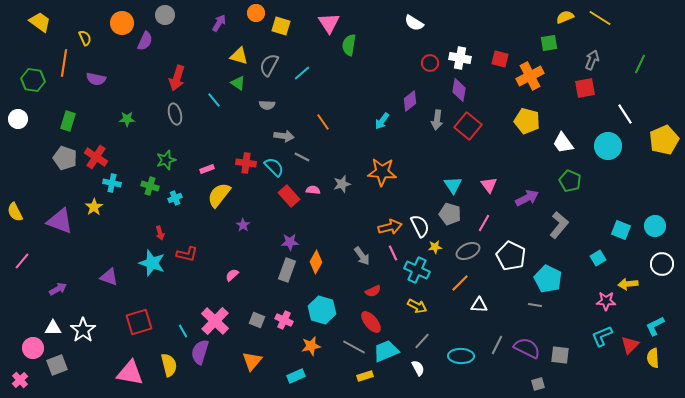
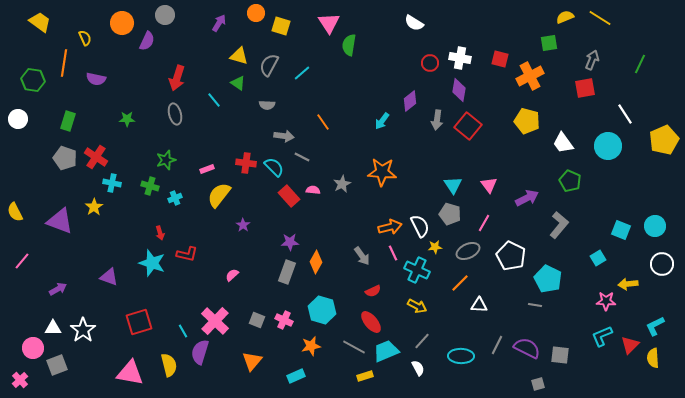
purple semicircle at (145, 41): moved 2 px right
gray star at (342, 184): rotated 12 degrees counterclockwise
gray rectangle at (287, 270): moved 2 px down
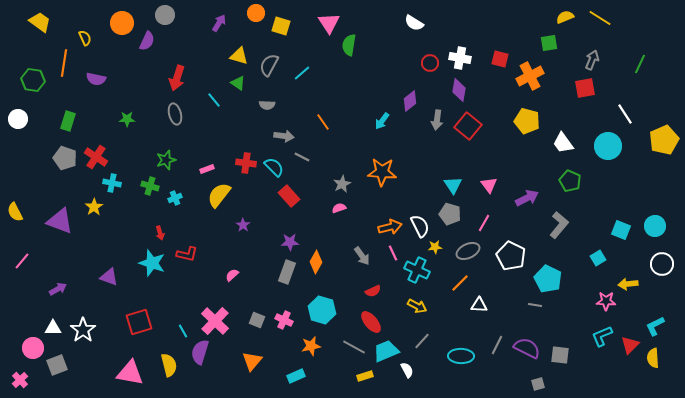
pink semicircle at (313, 190): moved 26 px right, 18 px down; rotated 24 degrees counterclockwise
white semicircle at (418, 368): moved 11 px left, 2 px down
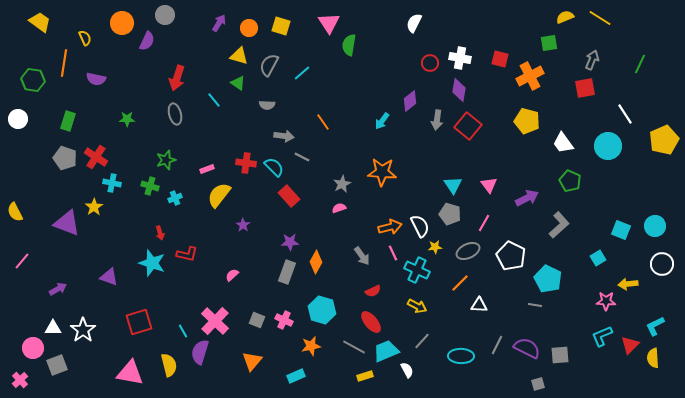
orange circle at (256, 13): moved 7 px left, 15 px down
white semicircle at (414, 23): rotated 84 degrees clockwise
purple triangle at (60, 221): moved 7 px right, 2 px down
gray L-shape at (559, 225): rotated 8 degrees clockwise
gray square at (560, 355): rotated 12 degrees counterclockwise
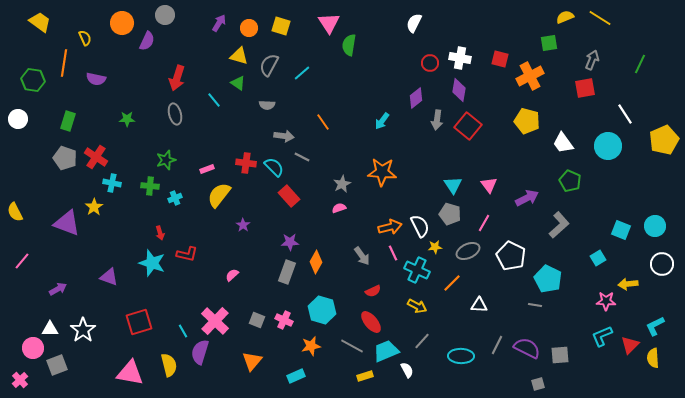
purple diamond at (410, 101): moved 6 px right, 3 px up
green cross at (150, 186): rotated 12 degrees counterclockwise
orange line at (460, 283): moved 8 px left
white triangle at (53, 328): moved 3 px left, 1 px down
gray line at (354, 347): moved 2 px left, 1 px up
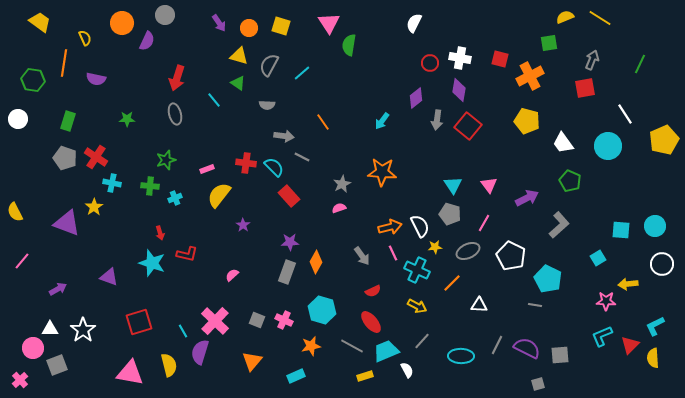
purple arrow at (219, 23): rotated 114 degrees clockwise
cyan square at (621, 230): rotated 18 degrees counterclockwise
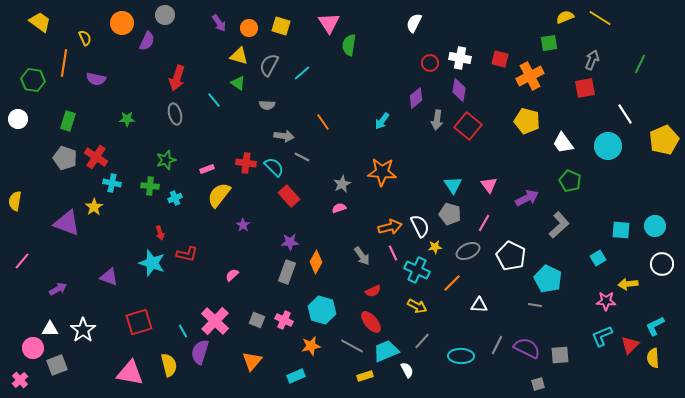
yellow semicircle at (15, 212): moved 11 px up; rotated 36 degrees clockwise
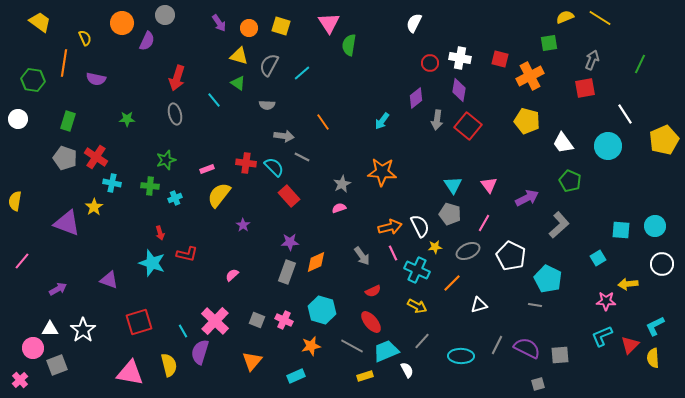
orange diamond at (316, 262): rotated 35 degrees clockwise
purple triangle at (109, 277): moved 3 px down
white triangle at (479, 305): rotated 18 degrees counterclockwise
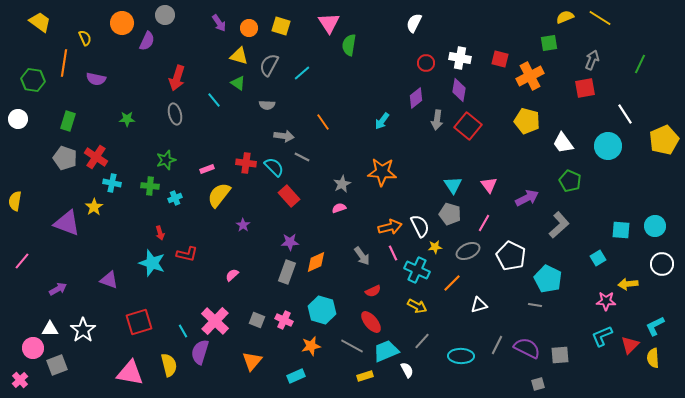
red circle at (430, 63): moved 4 px left
